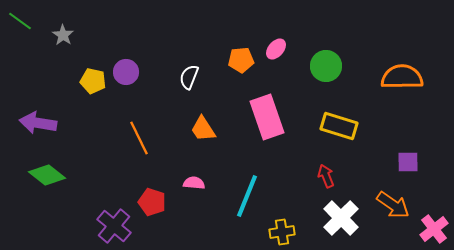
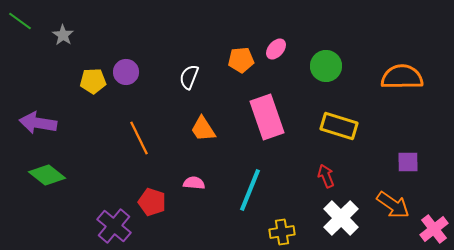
yellow pentagon: rotated 15 degrees counterclockwise
cyan line: moved 3 px right, 6 px up
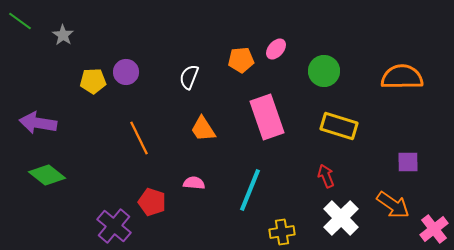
green circle: moved 2 px left, 5 px down
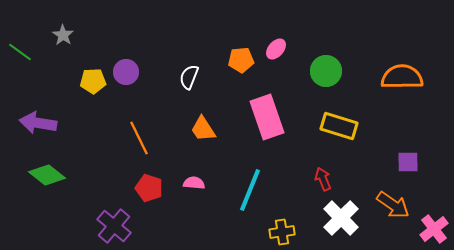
green line: moved 31 px down
green circle: moved 2 px right
red arrow: moved 3 px left, 3 px down
red pentagon: moved 3 px left, 14 px up
